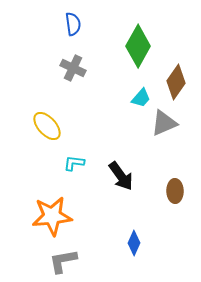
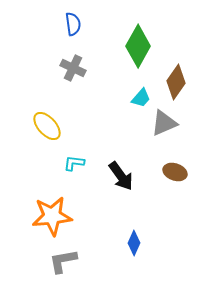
brown ellipse: moved 19 px up; rotated 70 degrees counterclockwise
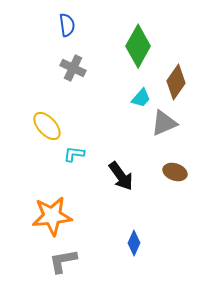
blue semicircle: moved 6 px left, 1 px down
cyan L-shape: moved 9 px up
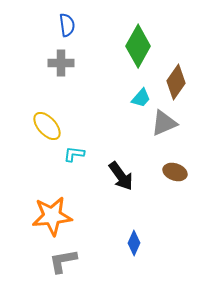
gray cross: moved 12 px left, 5 px up; rotated 25 degrees counterclockwise
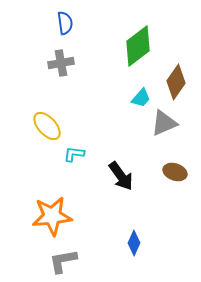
blue semicircle: moved 2 px left, 2 px up
green diamond: rotated 24 degrees clockwise
gray cross: rotated 10 degrees counterclockwise
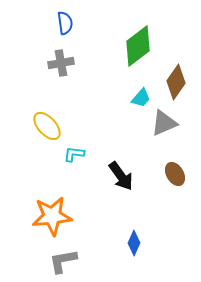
brown ellipse: moved 2 px down; rotated 40 degrees clockwise
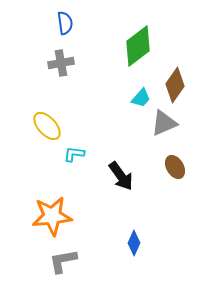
brown diamond: moved 1 px left, 3 px down
brown ellipse: moved 7 px up
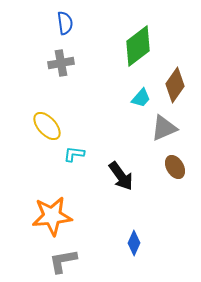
gray triangle: moved 5 px down
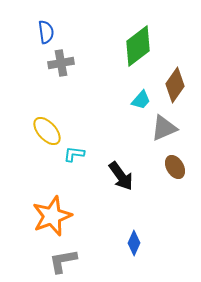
blue semicircle: moved 19 px left, 9 px down
cyan trapezoid: moved 2 px down
yellow ellipse: moved 5 px down
orange star: rotated 15 degrees counterclockwise
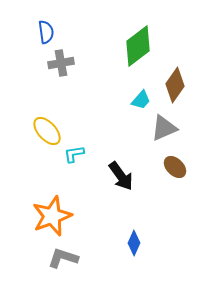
cyan L-shape: rotated 15 degrees counterclockwise
brown ellipse: rotated 15 degrees counterclockwise
gray L-shape: moved 3 px up; rotated 28 degrees clockwise
